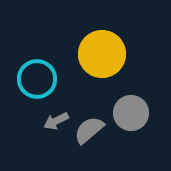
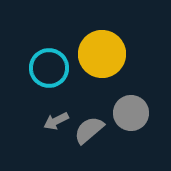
cyan circle: moved 12 px right, 11 px up
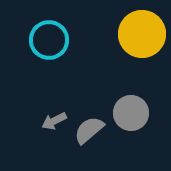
yellow circle: moved 40 px right, 20 px up
cyan circle: moved 28 px up
gray arrow: moved 2 px left
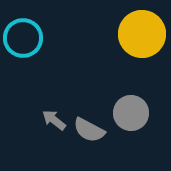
cyan circle: moved 26 px left, 2 px up
gray arrow: moved 1 px up; rotated 65 degrees clockwise
gray semicircle: rotated 112 degrees counterclockwise
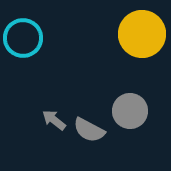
gray circle: moved 1 px left, 2 px up
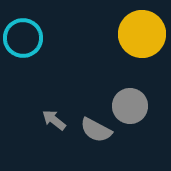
gray circle: moved 5 px up
gray semicircle: moved 7 px right
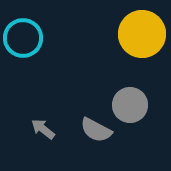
gray circle: moved 1 px up
gray arrow: moved 11 px left, 9 px down
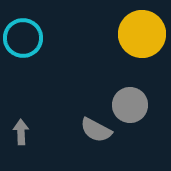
gray arrow: moved 22 px left, 3 px down; rotated 50 degrees clockwise
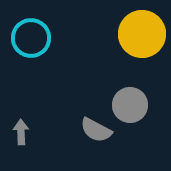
cyan circle: moved 8 px right
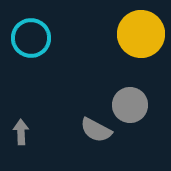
yellow circle: moved 1 px left
